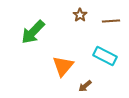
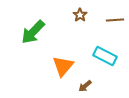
brown line: moved 4 px right, 1 px up
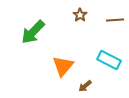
cyan rectangle: moved 4 px right, 4 px down
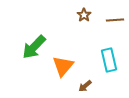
brown star: moved 4 px right
green arrow: moved 1 px right, 15 px down
cyan rectangle: rotated 50 degrees clockwise
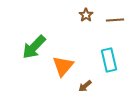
brown star: moved 2 px right
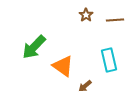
orange triangle: rotated 35 degrees counterclockwise
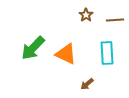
green arrow: moved 1 px left, 1 px down
cyan rectangle: moved 2 px left, 7 px up; rotated 10 degrees clockwise
orange triangle: moved 3 px right, 12 px up; rotated 10 degrees counterclockwise
brown arrow: moved 2 px right, 2 px up
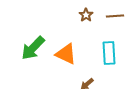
brown line: moved 4 px up
cyan rectangle: moved 2 px right
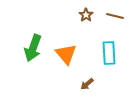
brown line: rotated 18 degrees clockwise
green arrow: rotated 24 degrees counterclockwise
orange triangle: rotated 25 degrees clockwise
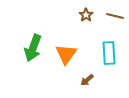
orange triangle: rotated 15 degrees clockwise
brown arrow: moved 4 px up
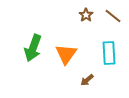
brown line: moved 2 px left; rotated 24 degrees clockwise
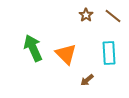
green arrow: rotated 136 degrees clockwise
orange triangle: rotated 20 degrees counterclockwise
